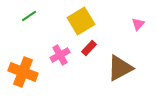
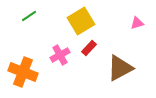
pink triangle: moved 1 px left, 1 px up; rotated 32 degrees clockwise
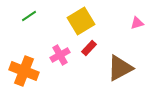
orange cross: moved 1 px right, 1 px up
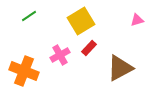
pink triangle: moved 3 px up
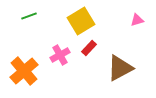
green line: rotated 14 degrees clockwise
orange cross: rotated 28 degrees clockwise
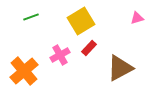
green line: moved 2 px right, 1 px down
pink triangle: moved 2 px up
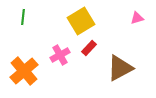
green line: moved 8 px left; rotated 63 degrees counterclockwise
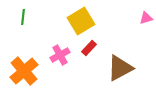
pink triangle: moved 9 px right
